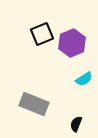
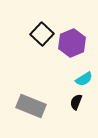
black square: rotated 25 degrees counterclockwise
gray rectangle: moved 3 px left, 2 px down
black semicircle: moved 22 px up
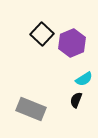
black semicircle: moved 2 px up
gray rectangle: moved 3 px down
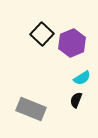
cyan semicircle: moved 2 px left, 1 px up
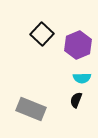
purple hexagon: moved 6 px right, 2 px down
cyan semicircle: rotated 30 degrees clockwise
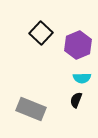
black square: moved 1 px left, 1 px up
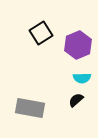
black square: rotated 15 degrees clockwise
black semicircle: rotated 28 degrees clockwise
gray rectangle: moved 1 px left, 1 px up; rotated 12 degrees counterclockwise
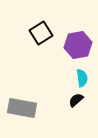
purple hexagon: rotated 12 degrees clockwise
cyan semicircle: rotated 96 degrees counterclockwise
gray rectangle: moved 8 px left
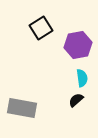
black square: moved 5 px up
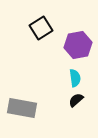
cyan semicircle: moved 7 px left
